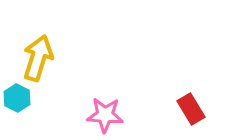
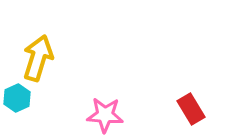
cyan hexagon: rotated 8 degrees clockwise
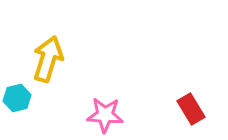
yellow arrow: moved 10 px right, 1 px down
cyan hexagon: rotated 12 degrees clockwise
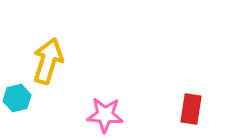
yellow arrow: moved 2 px down
red rectangle: rotated 40 degrees clockwise
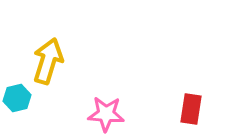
pink star: moved 1 px right, 1 px up
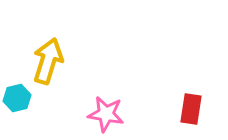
pink star: rotated 6 degrees clockwise
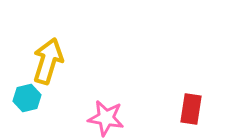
cyan hexagon: moved 10 px right
pink star: moved 4 px down
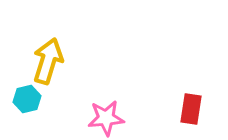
cyan hexagon: moved 1 px down
pink star: rotated 15 degrees counterclockwise
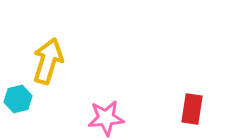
cyan hexagon: moved 9 px left
red rectangle: moved 1 px right
